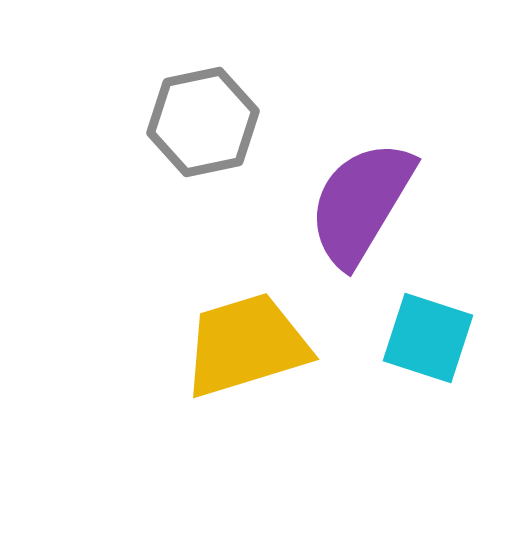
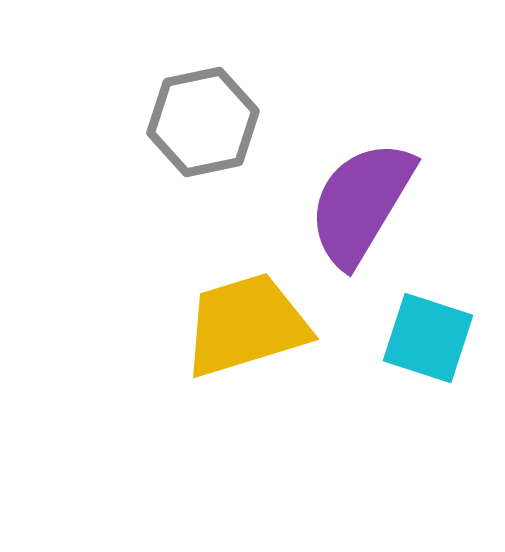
yellow trapezoid: moved 20 px up
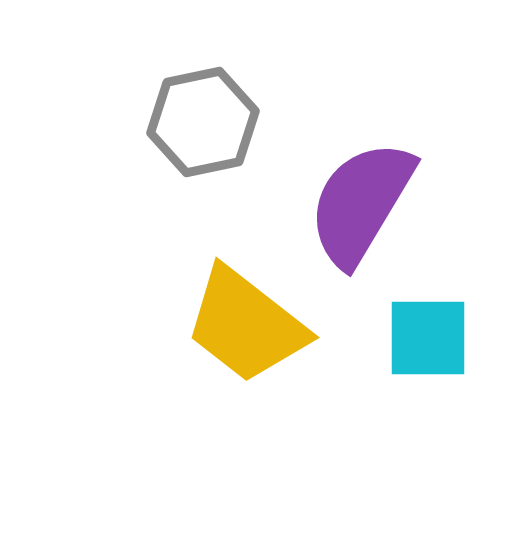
yellow trapezoid: rotated 125 degrees counterclockwise
cyan square: rotated 18 degrees counterclockwise
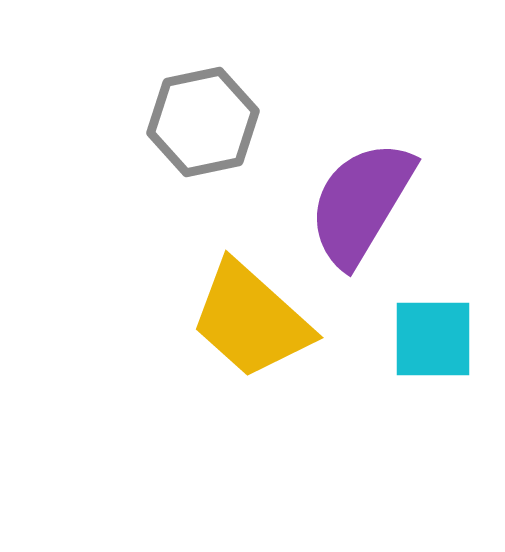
yellow trapezoid: moved 5 px right, 5 px up; rotated 4 degrees clockwise
cyan square: moved 5 px right, 1 px down
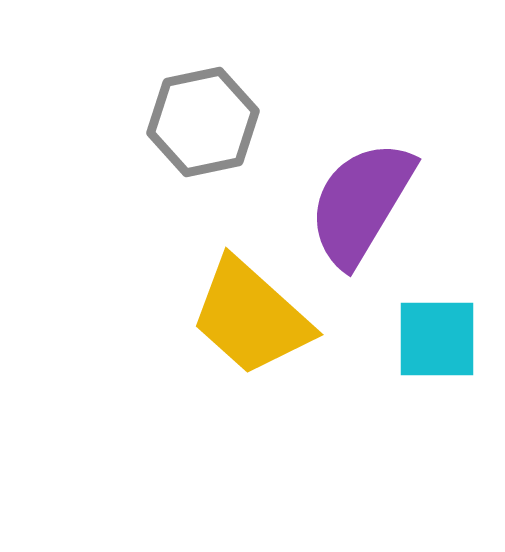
yellow trapezoid: moved 3 px up
cyan square: moved 4 px right
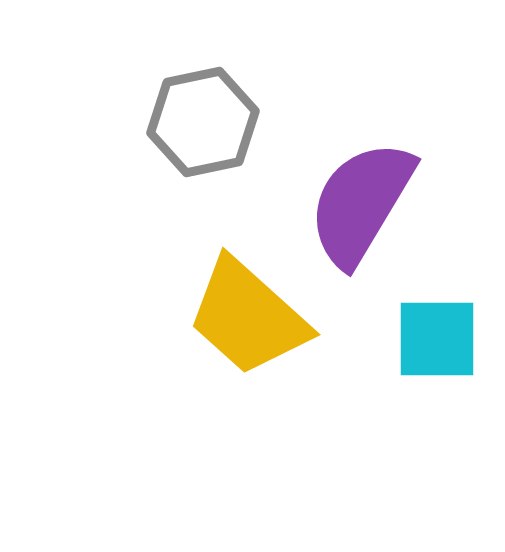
yellow trapezoid: moved 3 px left
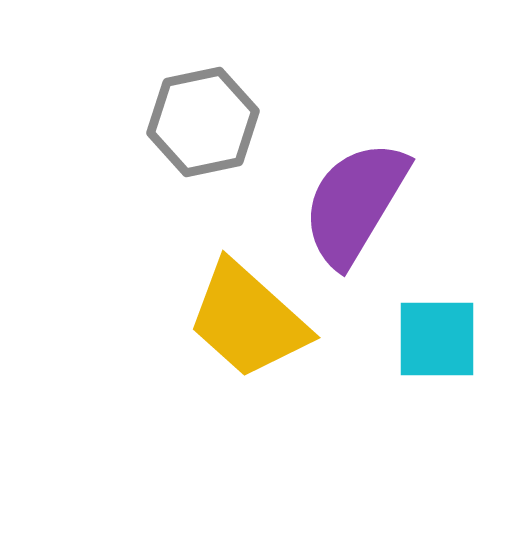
purple semicircle: moved 6 px left
yellow trapezoid: moved 3 px down
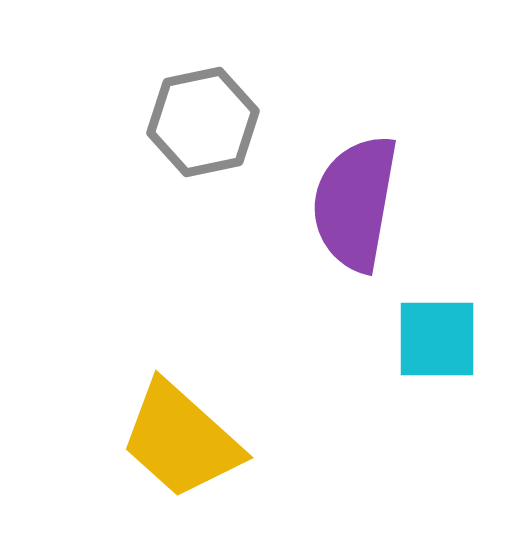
purple semicircle: rotated 21 degrees counterclockwise
yellow trapezoid: moved 67 px left, 120 px down
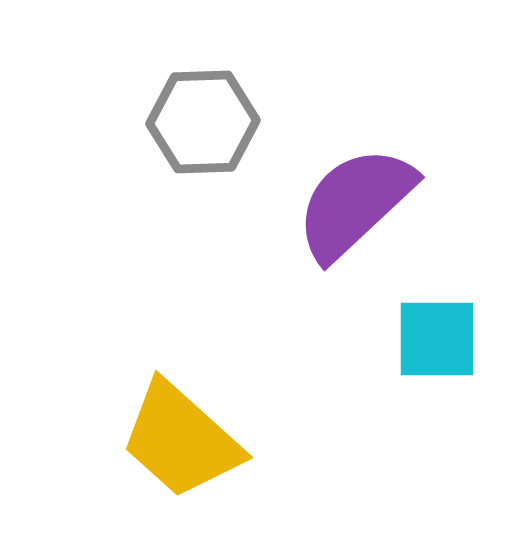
gray hexagon: rotated 10 degrees clockwise
purple semicircle: rotated 37 degrees clockwise
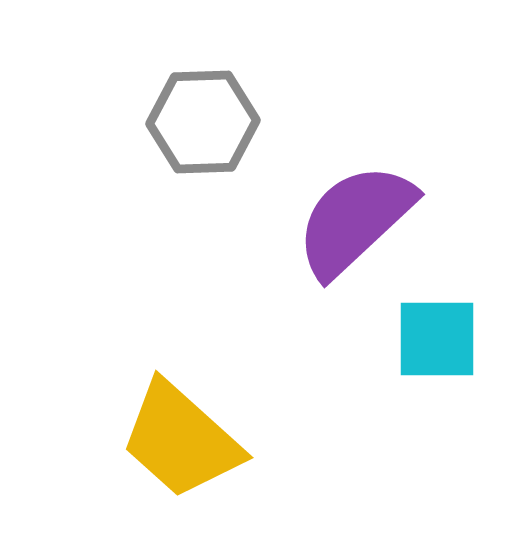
purple semicircle: moved 17 px down
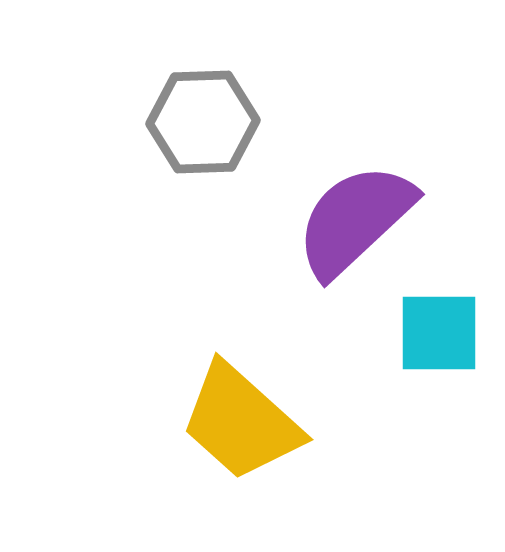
cyan square: moved 2 px right, 6 px up
yellow trapezoid: moved 60 px right, 18 px up
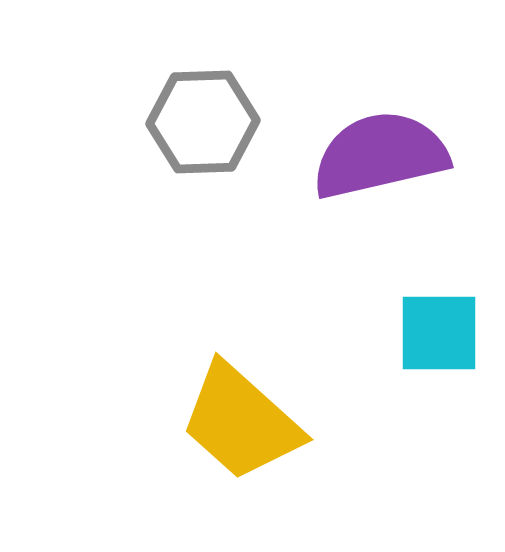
purple semicircle: moved 25 px right, 65 px up; rotated 30 degrees clockwise
